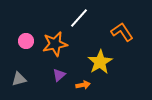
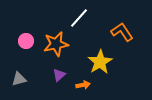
orange star: moved 1 px right
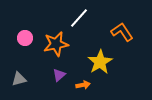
pink circle: moved 1 px left, 3 px up
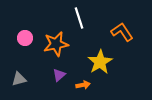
white line: rotated 60 degrees counterclockwise
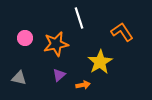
gray triangle: moved 1 px up; rotated 28 degrees clockwise
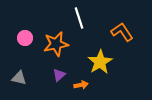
orange arrow: moved 2 px left
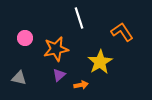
orange star: moved 5 px down
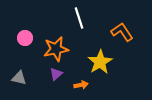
purple triangle: moved 3 px left, 1 px up
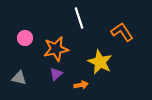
yellow star: rotated 15 degrees counterclockwise
